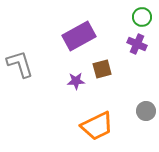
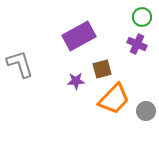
orange trapezoid: moved 17 px right, 27 px up; rotated 20 degrees counterclockwise
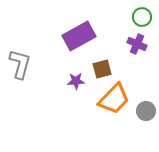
gray L-shape: rotated 32 degrees clockwise
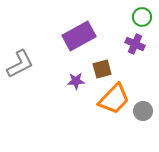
purple cross: moved 2 px left
gray L-shape: rotated 48 degrees clockwise
gray circle: moved 3 px left
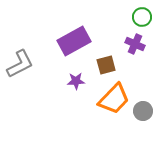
purple rectangle: moved 5 px left, 5 px down
brown square: moved 4 px right, 4 px up
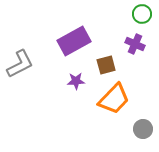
green circle: moved 3 px up
gray circle: moved 18 px down
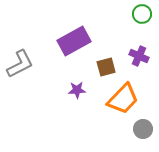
purple cross: moved 4 px right, 12 px down
brown square: moved 2 px down
purple star: moved 1 px right, 9 px down
orange trapezoid: moved 9 px right
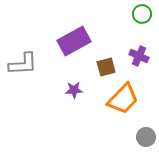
gray L-shape: moved 3 px right; rotated 24 degrees clockwise
purple star: moved 3 px left
gray circle: moved 3 px right, 8 px down
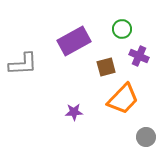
green circle: moved 20 px left, 15 px down
purple star: moved 22 px down
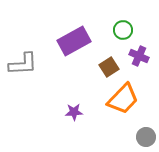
green circle: moved 1 px right, 1 px down
brown square: moved 3 px right; rotated 18 degrees counterclockwise
